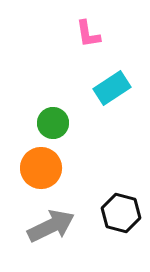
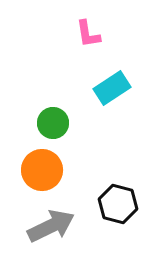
orange circle: moved 1 px right, 2 px down
black hexagon: moved 3 px left, 9 px up
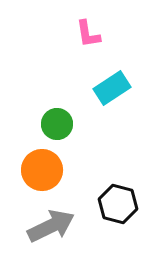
green circle: moved 4 px right, 1 px down
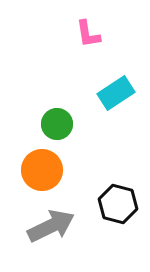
cyan rectangle: moved 4 px right, 5 px down
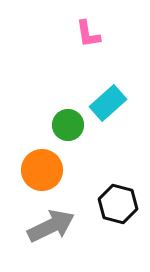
cyan rectangle: moved 8 px left, 10 px down; rotated 9 degrees counterclockwise
green circle: moved 11 px right, 1 px down
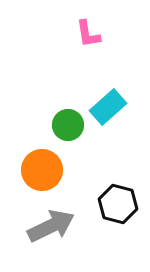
cyan rectangle: moved 4 px down
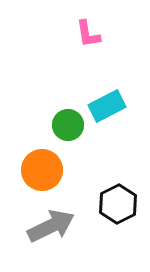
cyan rectangle: moved 1 px left, 1 px up; rotated 15 degrees clockwise
black hexagon: rotated 18 degrees clockwise
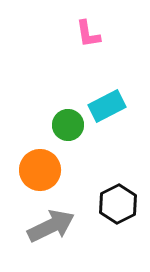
orange circle: moved 2 px left
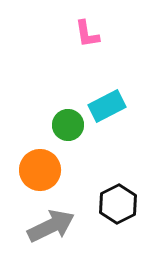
pink L-shape: moved 1 px left
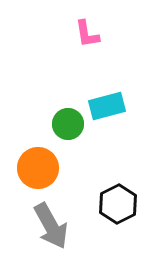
cyan rectangle: rotated 12 degrees clockwise
green circle: moved 1 px up
orange circle: moved 2 px left, 2 px up
gray arrow: rotated 87 degrees clockwise
